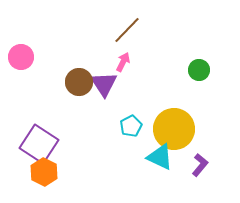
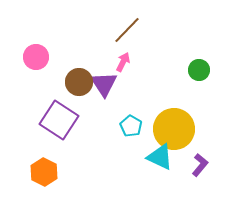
pink circle: moved 15 px right
cyan pentagon: rotated 15 degrees counterclockwise
purple square: moved 20 px right, 24 px up
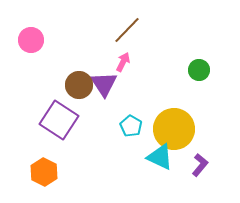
pink circle: moved 5 px left, 17 px up
brown circle: moved 3 px down
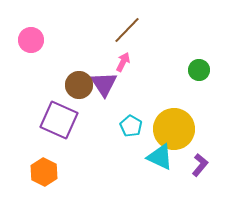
purple square: rotated 9 degrees counterclockwise
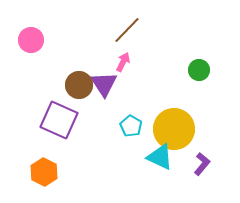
purple L-shape: moved 2 px right, 1 px up
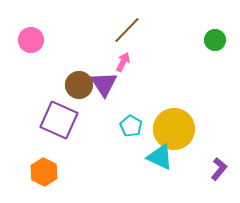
green circle: moved 16 px right, 30 px up
purple L-shape: moved 17 px right, 5 px down
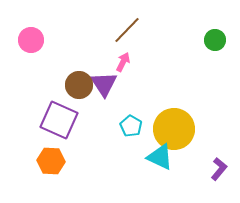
orange hexagon: moved 7 px right, 11 px up; rotated 24 degrees counterclockwise
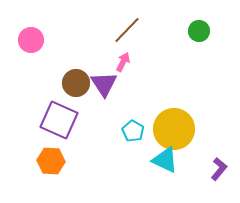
green circle: moved 16 px left, 9 px up
brown circle: moved 3 px left, 2 px up
cyan pentagon: moved 2 px right, 5 px down
cyan triangle: moved 5 px right, 3 px down
